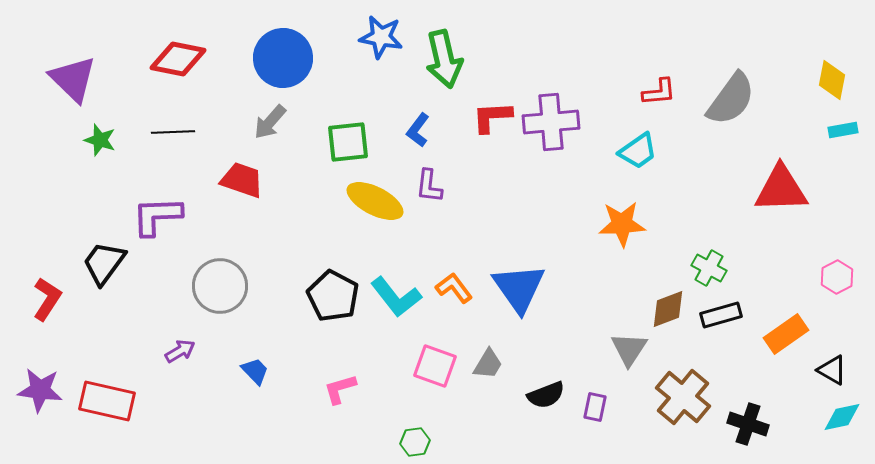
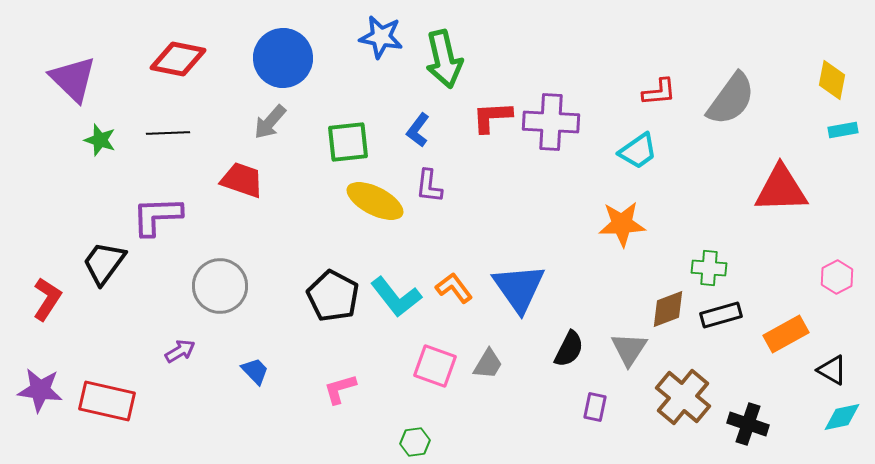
purple cross at (551, 122): rotated 8 degrees clockwise
black line at (173, 132): moved 5 px left, 1 px down
green cross at (709, 268): rotated 24 degrees counterclockwise
orange rectangle at (786, 334): rotated 6 degrees clockwise
black semicircle at (546, 395): moved 23 px right, 46 px up; rotated 42 degrees counterclockwise
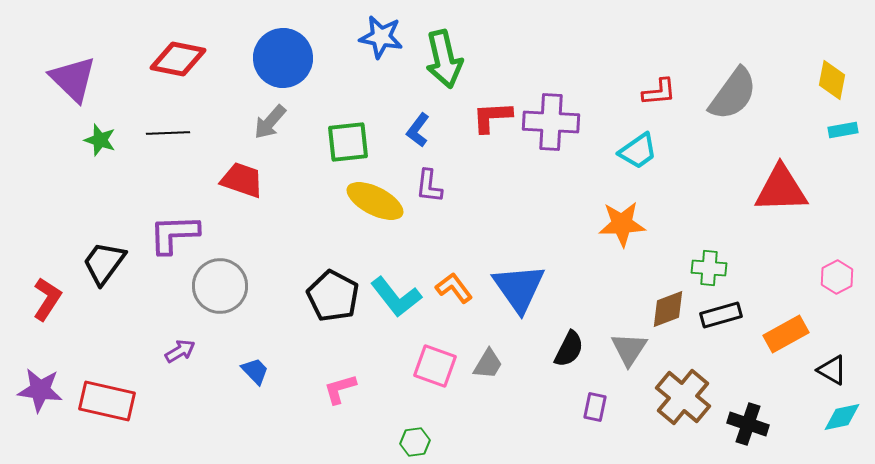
gray semicircle at (731, 99): moved 2 px right, 5 px up
purple L-shape at (157, 216): moved 17 px right, 18 px down
